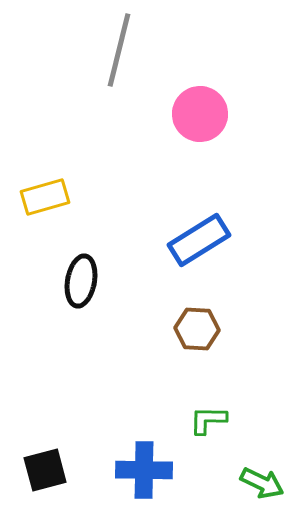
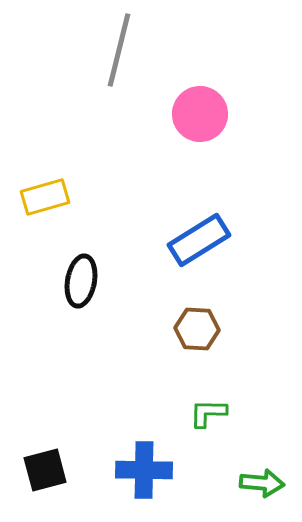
green L-shape: moved 7 px up
green arrow: rotated 21 degrees counterclockwise
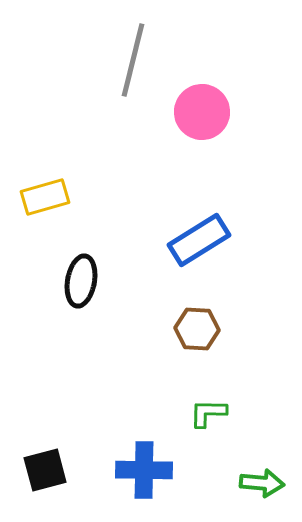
gray line: moved 14 px right, 10 px down
pink circle: moved 2 px right, 2 px up
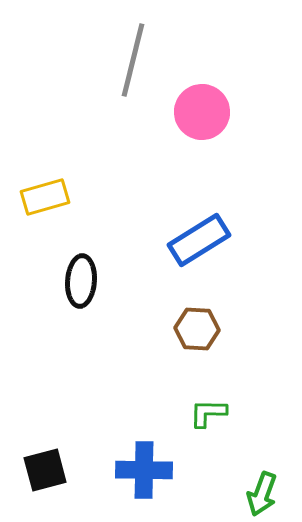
black ellipse: rotated 6 degrees counterclockwise
green arrow: moved 11 px down; rotated 105 degrees clockwise
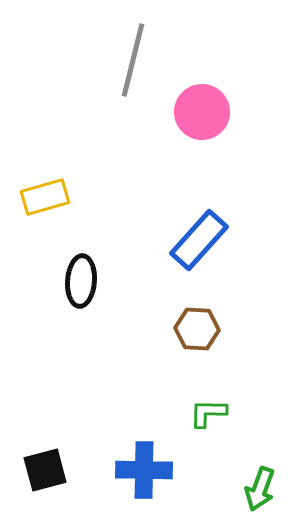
blue rectangle: rotated 16 degrees counterclockwise
green arrow: moved 2 px left, 5 px up
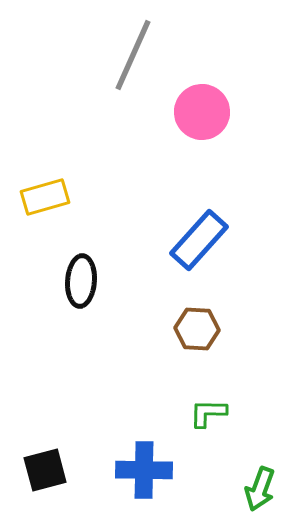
gray line: moved 5 px up; rotated 10 degrees clockwise
